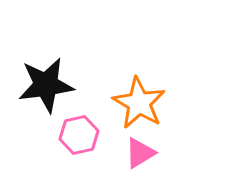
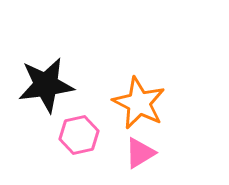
orange star: rotated 4 degrees counterclockwise
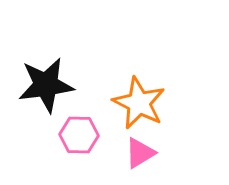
pink hexagon: rotated 15 degrees clockwise
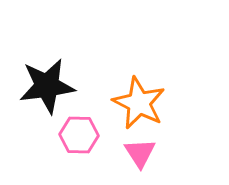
black star: moved 1 px right, 1 px down
pink triangle: rotated 32 degrees counterclockwise
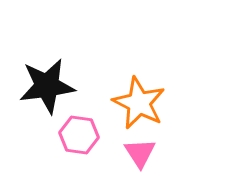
pink hexagon: rotated 6 degrees clockwise
